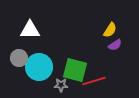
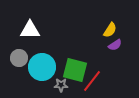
cyan circle: moved 3 px right
red line: moved 2 px left; rotated 35 degrees counterclockwise
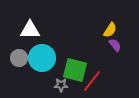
purple semicircle: rotated 96 degrees counterclockwise
cyan circle: moved 9 px up
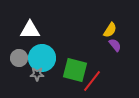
gray star: moved 24 px left, 11 px up
